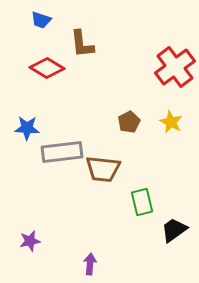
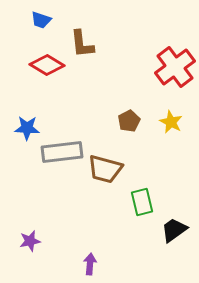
red diamond: moved 3 px up
brown pentagon: moved 1 px up
brown trapezoid: moved 2 px right; rotated 9 degrees clockwise
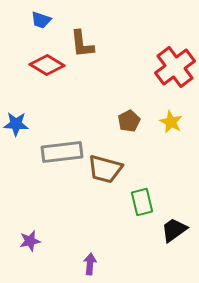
blue star: moved 11 px left, 4 px up
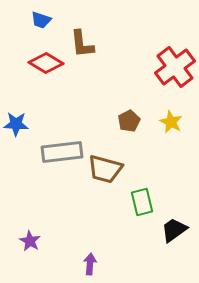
red diamond: moved 1 px left, 2 px up
purple star: rotated 30 degrees counterclockwise
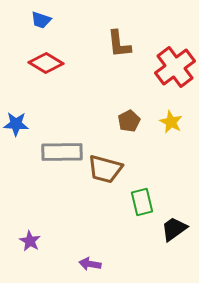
brown L-shape: moved 37 px right
gray rectangle: rotated 6 degrees clockwise
black trapezoid: moved 1 px up
purple arrow: rotated 85 degrees counterclockwise
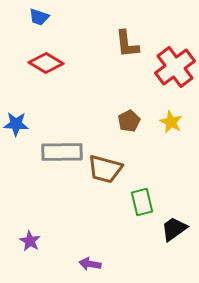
blue trapezoid: moved 2 px left, 3 px up
brown L-shape: moved 8 px right
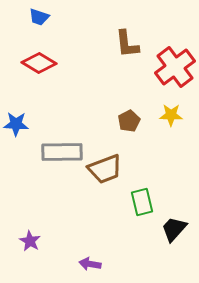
red diamond: moved 7 px left
yellow star: moved 7 px up; rotated 25 degrees counterclockwise
brown trapezoid: rotated 36 degrees counterclockwise
black trapezoid: rotated 12 degrees counterclockwise
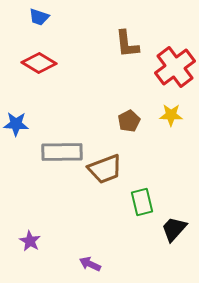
purple arrow: rotated 15 degrees clockwise
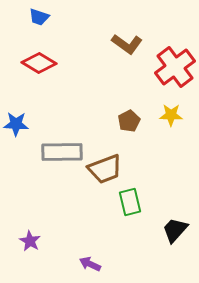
brown L-shape: rotated 48 degrees counterclockwise
green rectangle: moved 12 px left
black trapezoid: moved 1 px right, 1 px down
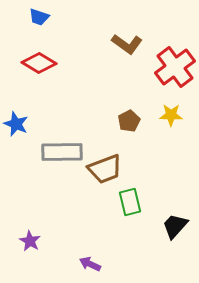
blue star: rotated 20 degrees clockwise
black trapezoid: moved 4 px up
